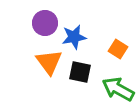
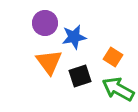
orange square: moved 5 px left, 8 px down
black square: moved 4 px down; rotated 30 degrees counterclockwise
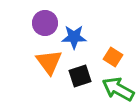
blue star: rotated 10 degrees clockwise
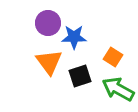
purple circle: moved 3 px right
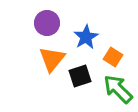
purple circle: moved 1 px left
blue star: moved 12 px right; rotated 30 degrees counterclockwise
orange triangle: moved 3 px right, 3 px up; rotated 16 degrees clockwise
green arrow: rotated 16 degrees clockwise
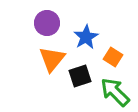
green arrow: moved 3 px left, 3 px down
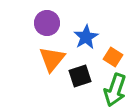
green arrow: moved 2 px up; rotated 116 degrees counterclockwise
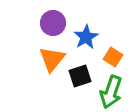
purple circle: moved 6 px right
green arrow: moved 4 px left, 2 px down
